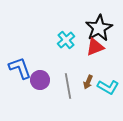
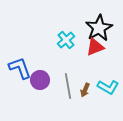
brown arrow: moved 3 px left, 8 px down
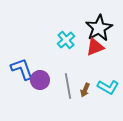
blue L-shape: moved 2 px right, 1 px down
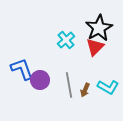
red triangle: rotated 24 degrees counterclockwise
gray line: moved 1 px right, 1 px up
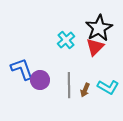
gray line: rotated 10 degrees clockwise
